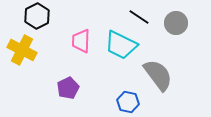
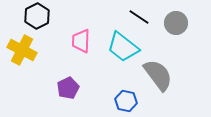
cyan trapezoid: moved 2 px right, 2 px down; rotated 12 degrees clockwise
blue hexagon: moved 2 px left, 1 px up
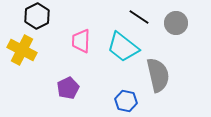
gray semicircle: rotated 24 degrees clockwise
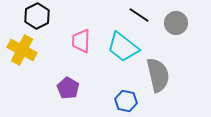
black line: moved 2 px up
purple pentagon: rotated 15 degrees counterclockwise
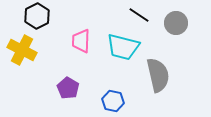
cyan trapezoid: rotated 24 degrees counterclockwise
blue hexagon: moved 13 px left
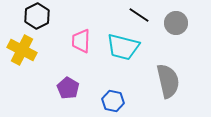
gray semicircle: moved 10 px right, 6 px down
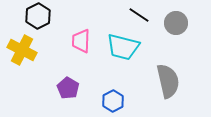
black hexagon: moved 1 px right
blue hexagon: rotated 20 degrees clockwise
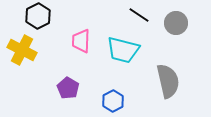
cyan trapezoid: moved 3 px down
